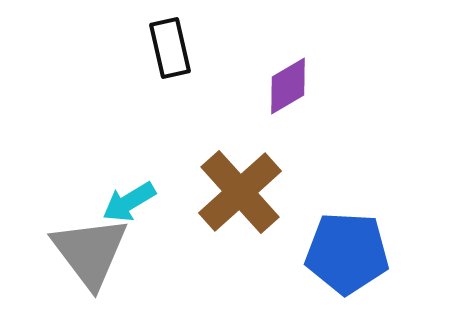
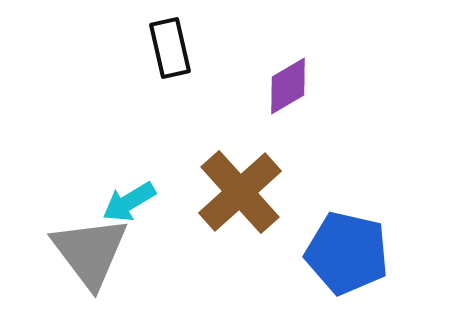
blue pentagon: rotated 10 degrees clockwise
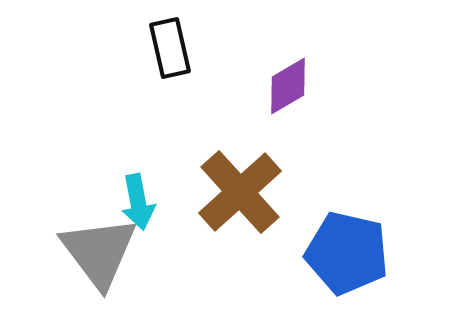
cyan arrow: moved 9 px right; rotated 70 degrees counterclockwise
gray triangle: moved 9 px right
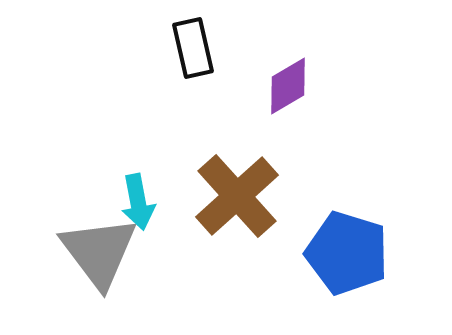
black rectangle: moved 23 px right
brown cross: moved 3 px left, 4 px down
blue pentagon: rotated 4 degrees clockwise
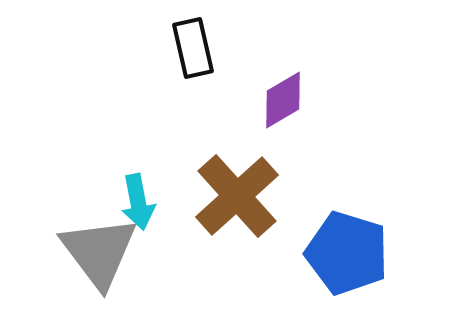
purple diamond: moved 5 px left, 14 px down
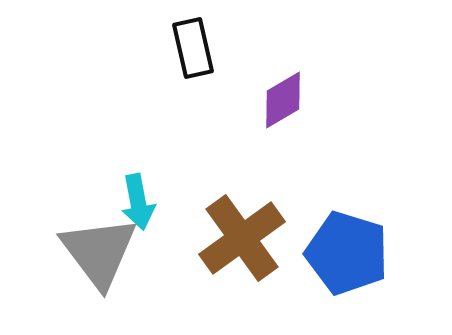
brown cross: moved 5 px right, 42 px down; rotated 6 degrees clockwise
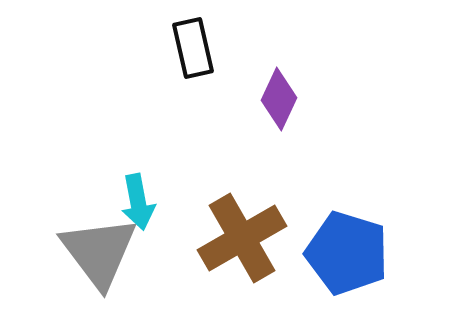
purple diamond: moved 4 px left, 1 px up; rotated 34 degrees counterclockwise
brown cross: rotated 6 degrees clockwise
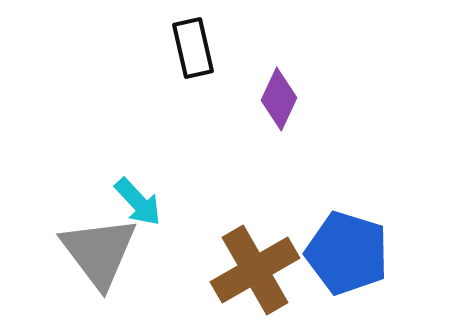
cyan arrow: rotated 32 degrees counterclockwise
brown cross: moved 13 px right, 32 px down
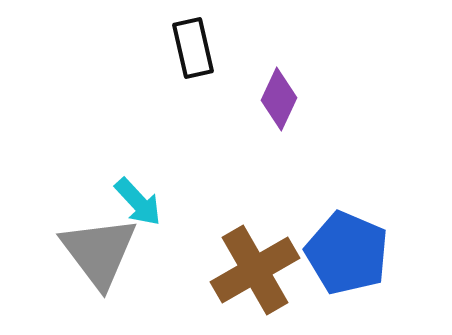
blue pentagon: rotated 6 degrees clockwise
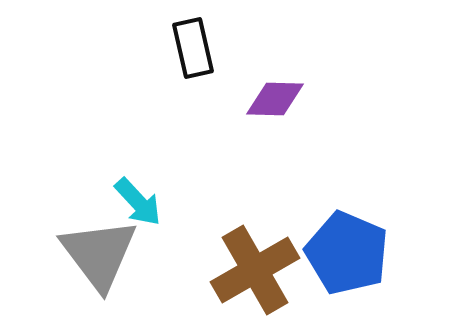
purple diamond: moved 4 px left; rotated 66 degrees clockwise
gray triangle: moved 2 px down
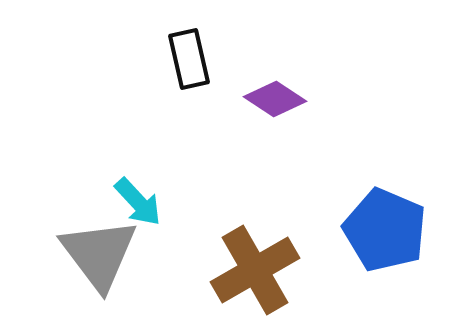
black rectangle: moved 4 px left, 11 px down
purple diamond: rotated 32 degrees clockwise
blue pentagon: moved 38 px right, 23 px up
